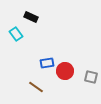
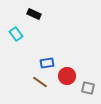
black rectangle: moved 3 px right, 3 px up
red circle: moved 2 px right, 5 px down
gray square: moved 3 px left, 11 px down
brown line: moved 4 px right, 5 px up
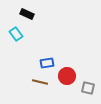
black rectangle: moved 7 px left
brown line: rotated 21 degrees counterclockwise
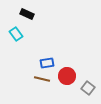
brown line: moved 2 px right, 3 px up
gray square: rotated 24 degrees clockwise
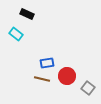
cyan rectangle: rotated 16 degrees counterclockwise
